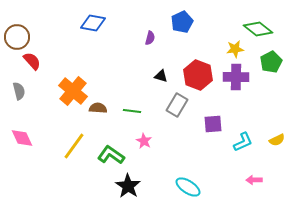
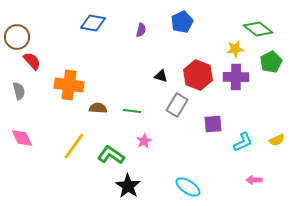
purple semicircle: moved 9 px left, 8 px up
orange cross: moved 4 px left, 6 px up; rotated 32 degrees counterclockwise
pink star: rotated 14 degrees clockwise
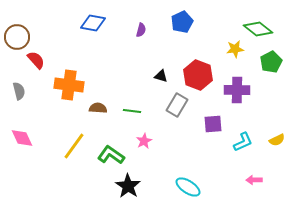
red semicircle: moved 4 px right, 1 px up
purple cross: moved 1 px right, 13 px down
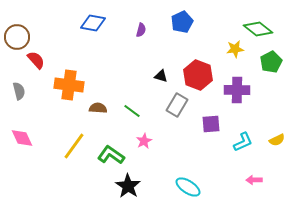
green line: rotated 30 degrees clockwise
purple square: moved 2 px left
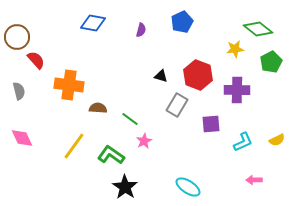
green line: moved 2 px left, 8 px down
black star: moved 3 px left, 1 px down
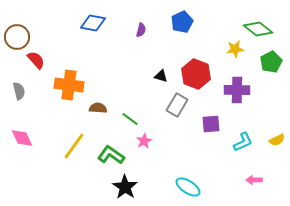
red hexagon: moved 2 px left, 1 px up
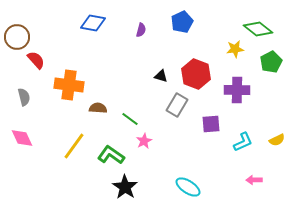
gray semicircle: moved 5 px right, 6 px down
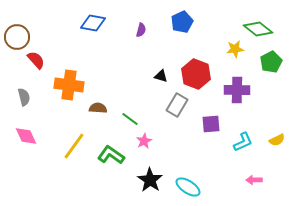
pink diamond: moved 4 px right, 2 px up
black star: moved 25 px right, 7 px up
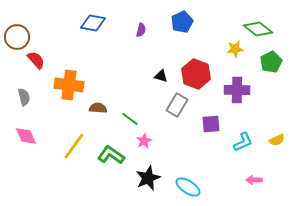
black star: moved 2 px left, 2 px up; rotated 15 degrees clockwise
